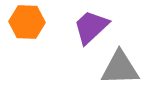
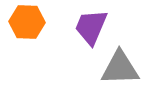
purple trapezoid: rotated 24 degrees counterclockwise
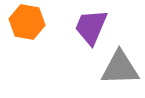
orange hexagon: rotated 8 degrees clockwise
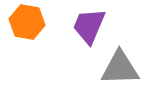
purple trapezoid: moved 2 px left, 1 px up
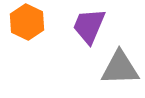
orange hexagon: rotated 16 degrees clockwise
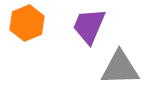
orange hexagon: moved 1 px down; rotated 12 degrees clockwise
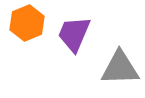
purple trapezoid: moved 15 px left, 8 px down
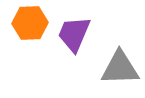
orange hexagon: moved 3 px right; rotated 20 degrees clockwise
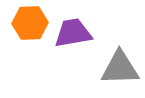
purple trapezoid: moved 1 px left, 1 px up; rotated 57 degrees clockwise
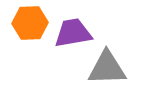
gray triangle: moved 13 px left
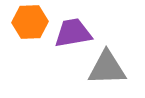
orange hexagon: moved 1 px up
